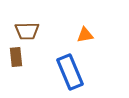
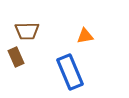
orange triangle: moved 1 px down
brown rectangle: rotated 18 degrees counterclockwise
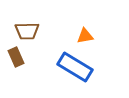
blue rectangle: moved 5 px right, 5 px up; rotated 36 degrees counterclockwise
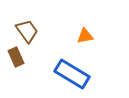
brown trapezoid: rotated 125 degrees counterclockwise
blue rectangle: moved 3 px left, 7 px down
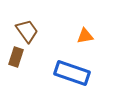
brown rectangle: rotated 42 degrees clockwise
blue rectangle: moved 1 px up; rotated 12 degrees counterclockwise
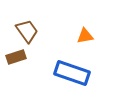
brown rectangle: rotated 54 degrees clockwise
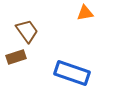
orange triangle: moved 23 px up
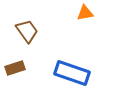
brown rectangle: moved 1 px left, 11 px down
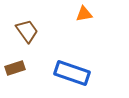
orange triangle: moved 1 px left, 1 px down
